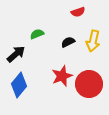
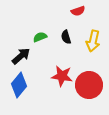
red semicircle: moved 1 px up
green semicircle: moved 3 px right, 3 px down
black semicircle: moved 2 px left, 5 px up; rotated 80 degrees counterclockwise
black arrow: moved 5 px right, 2 px down
red star: rotated 30 degrees clockwise
red circle: moved 1 px down
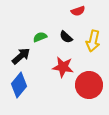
black semicircle: rotated 32 degrees counterclockwise
red star: moved 1 px right, 9 px up
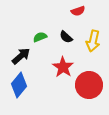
red star: rotated 25 degrees clockwise
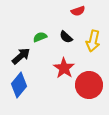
red star: moved 1 px right, 1 px down
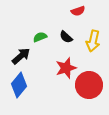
red star: moved 2 px right; rotated 20 degrees clockwise
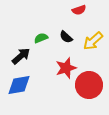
red semicircle: moved 1 px right, 1 px up
green semicircle: moved 1 px right, 1 px down
yellow arrow: rotated 35 degrees clockwise
blue diamond: rotated 40 degrees clockwise
